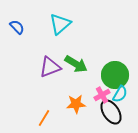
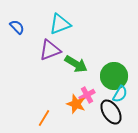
cyan triangle: rotated 20 degrees clockwise
purple triangle: moved 17 px up
green circle: moved 1 px left, 1 px down
pink cross: moved 15 px left
orange star: rotated 24 degrees clockwise
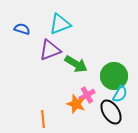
blue semicircle: moved 5 px right, 2 px down; rotated 28 degrees counterclockwise
orange line: moved 1 px left, 1 px down; rotated 36 degrees counterclockwise
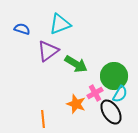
purple triangle: moved 2 px left, 1 px down; rotated 15 degrees counterclockwise
pink cross: moved 8 px right, 2 px up
